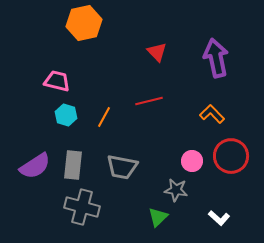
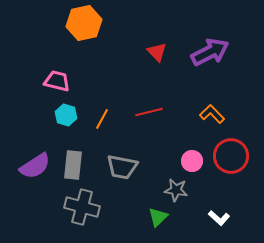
purple arrow: moved 6 px left, 6 px up; rotated 75 degrees clockwise
red line: moved 11 px down
orange line: moved 2 px left, 2 px down
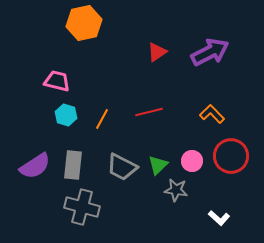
red triangle: rotated 40 degrees clockwise
gray trapezoid: rotated 16 degrees clockwise
green triangle: moved 52 px up
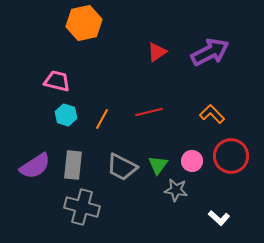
green triangle: rotated 10 degrees counterclockwise
